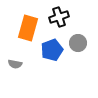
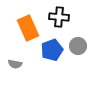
black cross: rotated 24 degrees clockwise
orange rectangle: rotated 40 degrees counterclockwise
gray circle: moved 3 px down
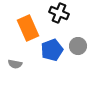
black cross: moved 4 px up; rotated 18 degrees clockwise
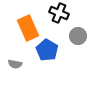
gray circle: moved 10 px up
blue pentagon: moved 5 px left; rotated 20 degrees counterclockwise
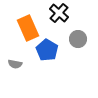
black cross: rotated 18 degrees clockwise
gray circle: moved 3 px down
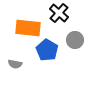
orange rectangle: rotated 60 degrees counterclockwise
gray circle: moved 3 px left, 1 px down
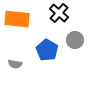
orange rectangle: moved 11 px left, 9 px up
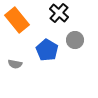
orange rectangle: moved 1 px down; rotated 45 degrees clockwise
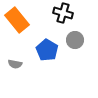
black cross: moved 4 px right; rotated 24 degrees counterclockwise
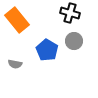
black cross: moved 7 px right
gray circle: moved 1 px left, 1 px down
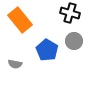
orange rectangle: moved 3 px right
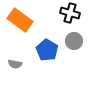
orange rectangle: rotated 15 degrees counterclockwise
